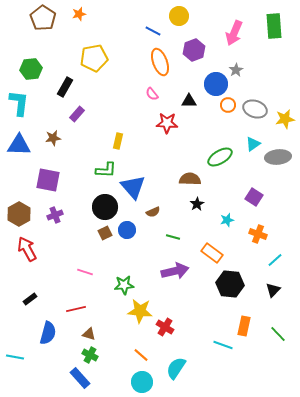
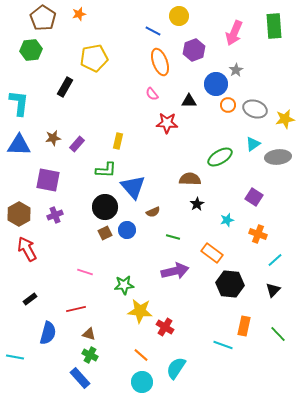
green hexagon at (31, 69): moved 19 px up
purple rectangle at (77, 114): moved 30 px down
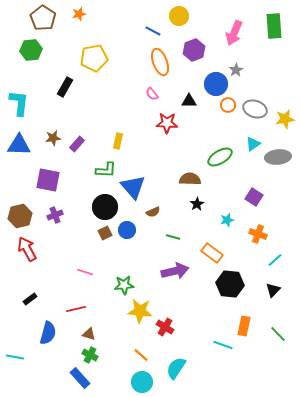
brown hexagon at (19, 214): moved 1 px right, 2 px down; rotated 15 degrees clockwise
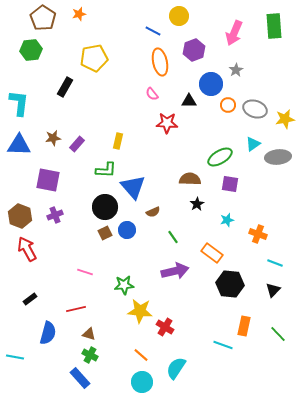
orange ellipse at (160, 62): rotated 8 degrees clockwise
blue circle at (216, 84): moved 5 px left
purple square at (254, 197): moved 24 px left, 13 px up; rotated 24 degrees counterclockwise
brown hexagon at (20, 216): rotated 25 degrees counterclockwise
green line at (173, 237): rotated 40 degrees clockwise
cyan line at (275, 260): moved 3 px down; rotated 63 degrees clockwise
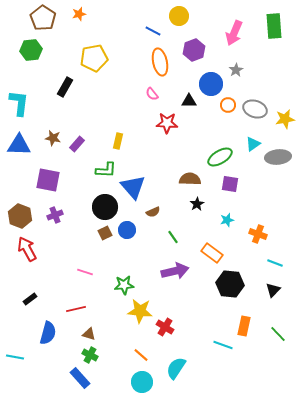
brown star at (53, 138): rotated 21 degrees clockwise
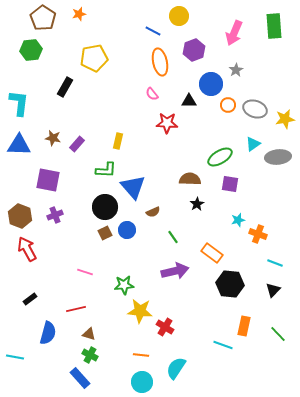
cyan star at (227, 220): moved 11 px right
orange line at (141, 355): rotated 35 degrees counterclockwise
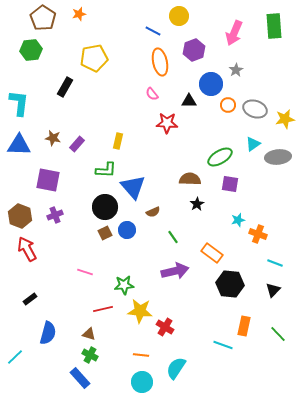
red line at (76, 309): moved 27 px right
cyan line at (15, 357): rotated 54 degrees counterclockwise
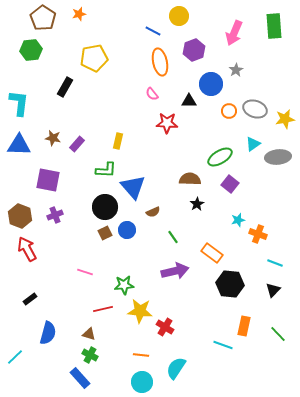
orange circle at (228, 105): moved 1 px right, 6 px down
purple square at (230, 184): rotated 30 degrees clockwise
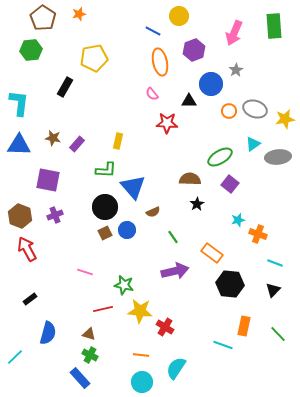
green star at (124, 285): rotated 18 degrees clockwise
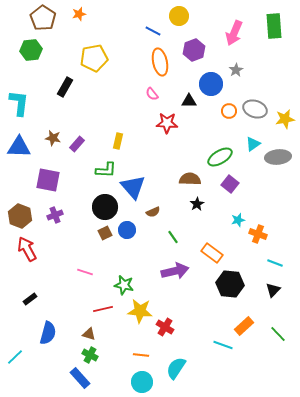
blue triangle at (19, 145): moved 2 px down
orange rectangle at (244, 326): rotated 36 degrees clockwise
